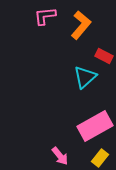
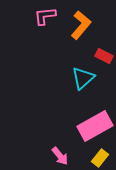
cyan triangle: moved 2 px left, 1 px down
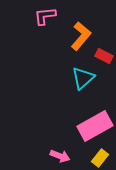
orange L-shape: moved 11 px down
pink arrow: rotated 30 degrees counterclockwise
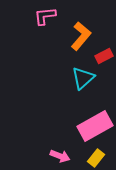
red rectangle: rotated 54 degrees counterclockwise
yellow rectangle: moved 4 px left
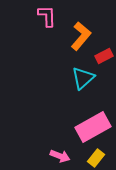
pink L-shape: moved 2 px right; rotated 95 degrees clockwise
pink rectangle: moved 2 px left, 1 px down
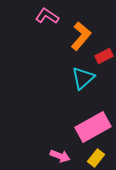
pink L-shape: rotated 55 degrees counterclockwise
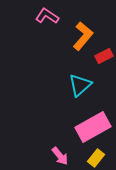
orange L-shape: moved 2 px right
cyan triangle: moved 3 px left, 7 px down
pink arrow: rotated 30 degrees clockwise
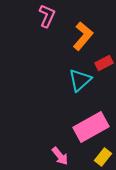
pink L-shape: rotated 80 degrees clockwise
red rectangle: moved 7 px down
cyan triangle: moved 5 px up
pink rectangle: moved 2 px left
yellow rectangle: moved 7 px right, 1 px up
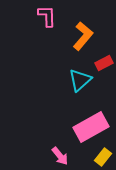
pink L-shape: rotated 25 degrees counterclockwise
